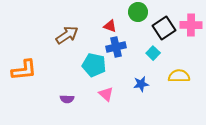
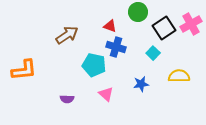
pink cross: moved 1 px up; rotated 30 degrees counterclockwise
blue cross: rotated 30 degrees clockwise
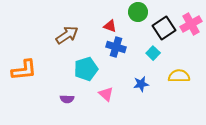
cyan pentagon: moved 8 px left, 4 px down; rotated 30 degrees counterclockwise
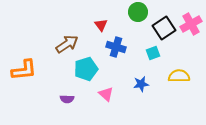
red triangle: moved 9 px left, 1 px up; rotated 32 degrees clockwise
brown arrow: moved 9 px down
cyan square: rotated 24 degrees clockwise
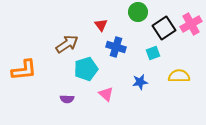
blue star: moved 1 px left, 2 px up
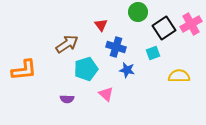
blue star: moved 13 px left, 12 px up; rotated 21 degrees clockwise
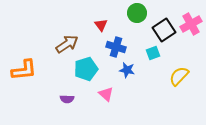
green circle: moved 1 px left, 1 px down
black square: moved 2 px down
yellow semicircle: rotated 45 degrees counterclockwise
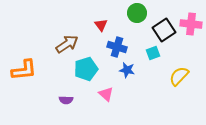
pink cross: rotated 35 degrees clockwise
blue cross: moved 1 px right
purple semicircle: moved 1 px left, 1 px down
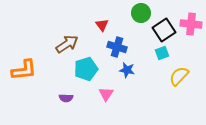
green circle: moved 4 px right
red triangle: moved 1 px right
cyan square: moved 9 px right
pink triangle: rotated 21 degrees clockwise
purple semicircle: moved 2 px up
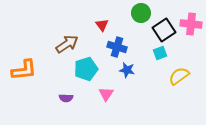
cyan square: moved 2 px left
yellow semicircle: rotated 10 degrees clockwise
